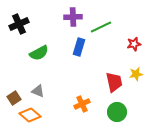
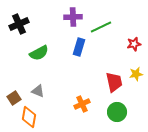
orange diamond: moved 1 px left, 2 px down; rotated 60 degrees clockwise
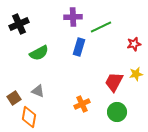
red trapezoid: rotated 140 degrees counterclockwise
